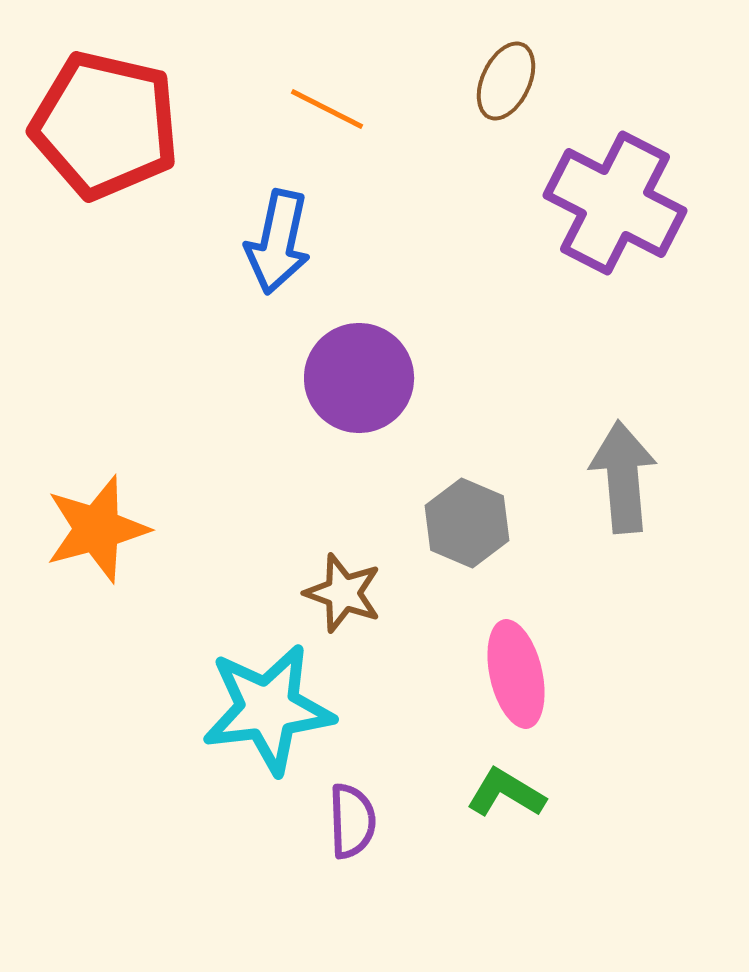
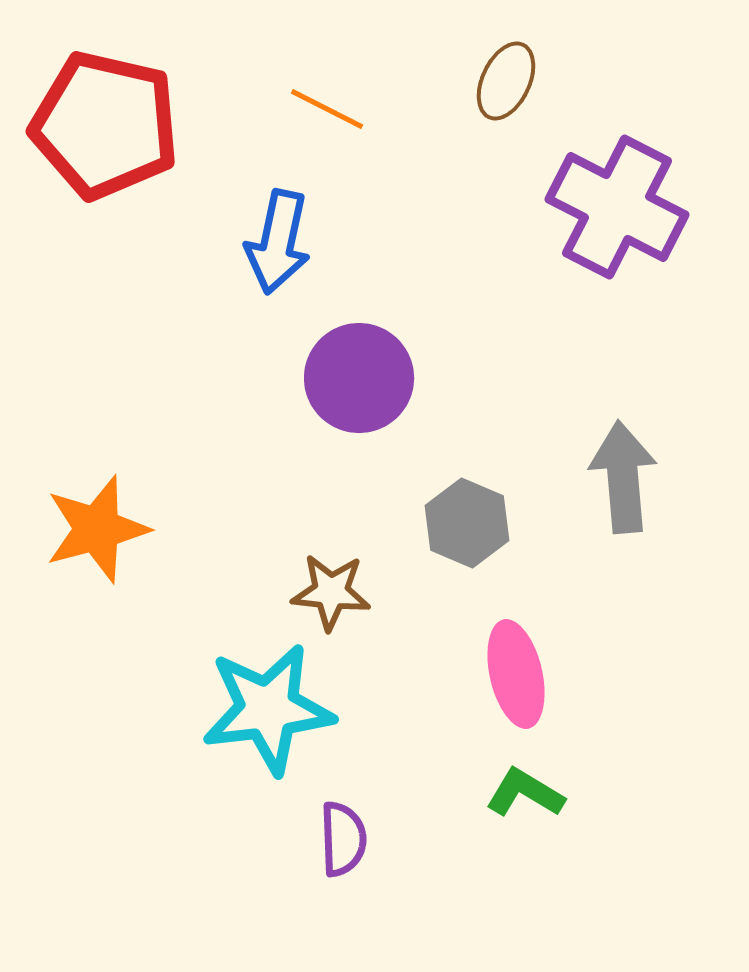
purple cross: moved 2 px right, 4 px down
brown star: moved 12 px left, 1 px up; rotated 14 degrees counterclockwise
green L-shape: moved 19 px right
purple semicircle: moved 9 px left, 18 px down
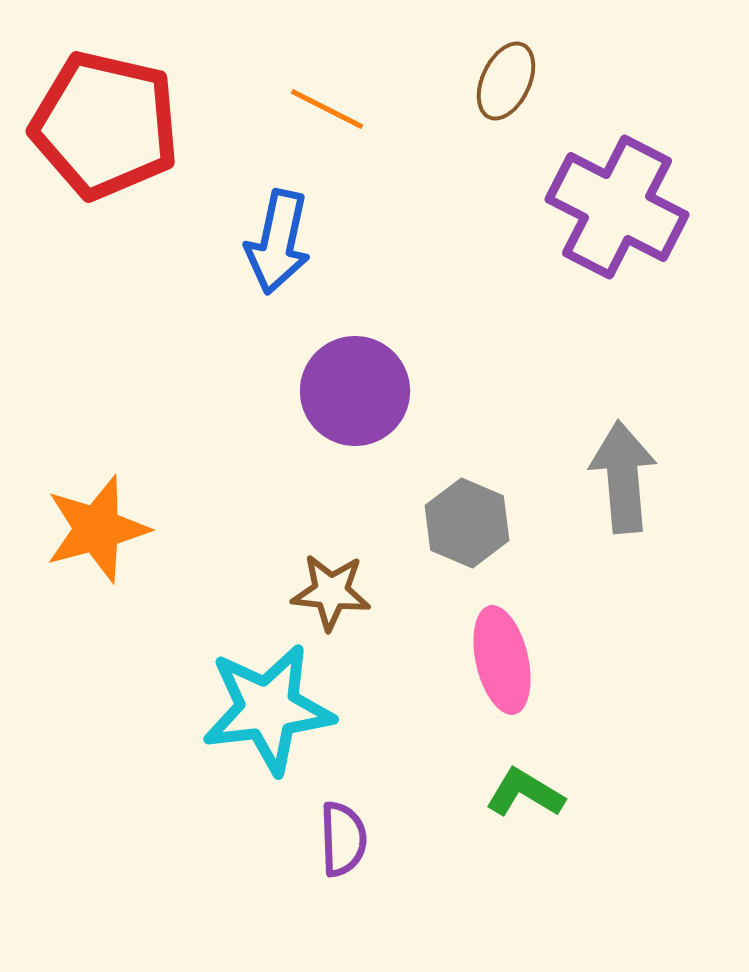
purple circle: moved 4 px left, 13 px down
pink ellipse: moved 14 px left, 14 px up
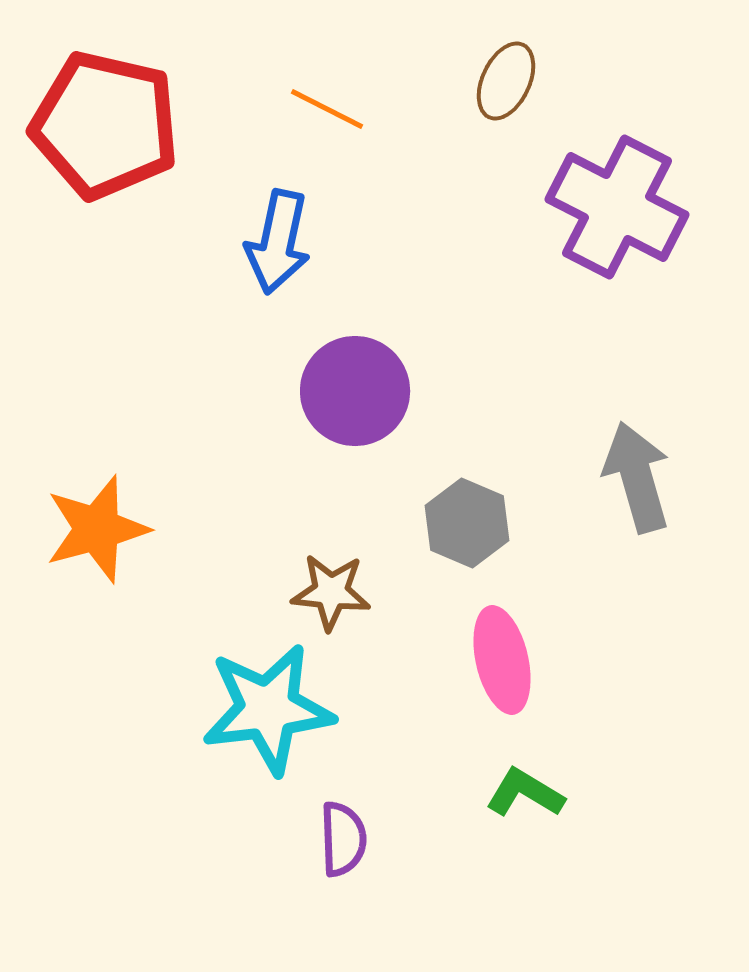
gray arrow: moved 14 px right; rotated 11 degrees counterclockwise
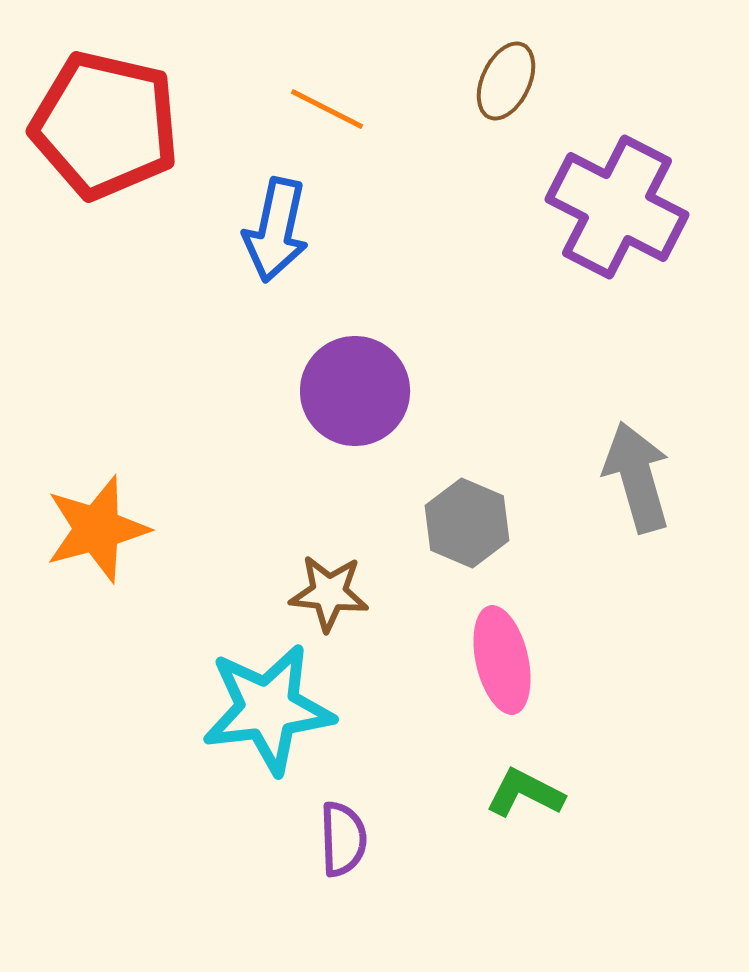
blue arrow: moved 2 px left, 12 px up
brown star: moved 2 px left, 1 px down
green L-shape: rotated 4 degrees counterclockwise
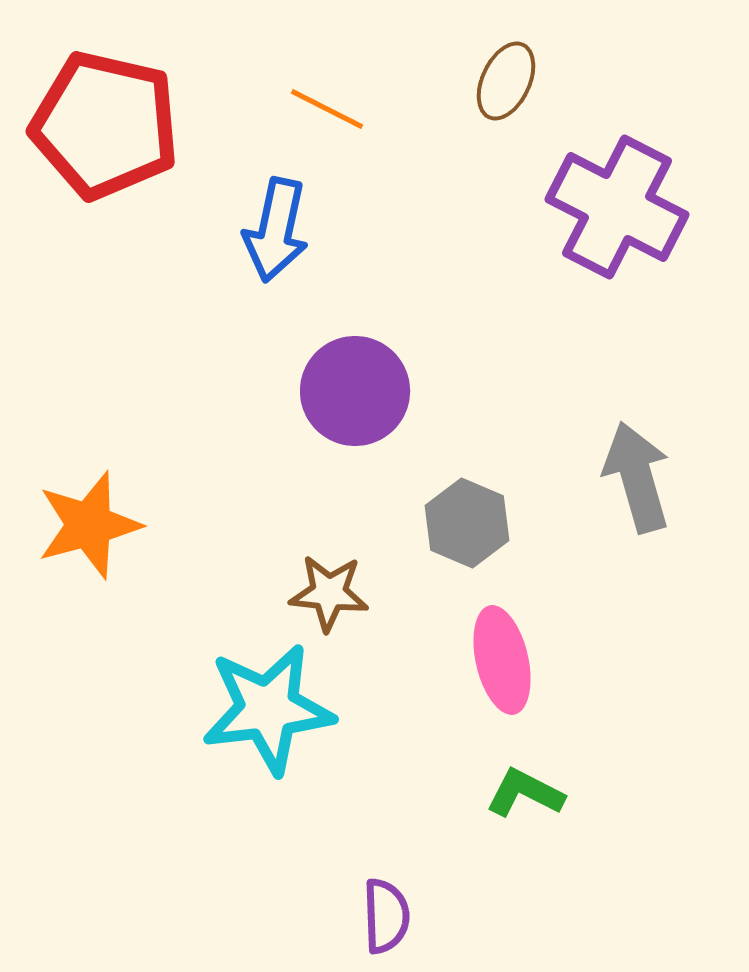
orange star: moved 8 px left, 4 px up
purple semicircle: moved 43 px right, 77 px down
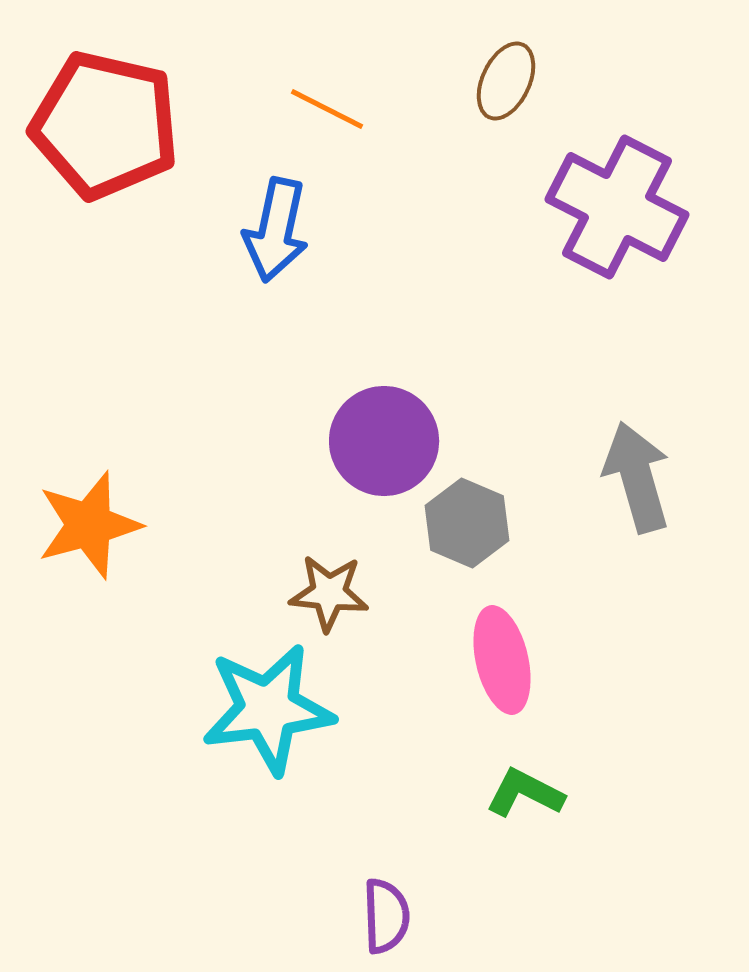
purple circle: moved 29 px right, 50 px down
